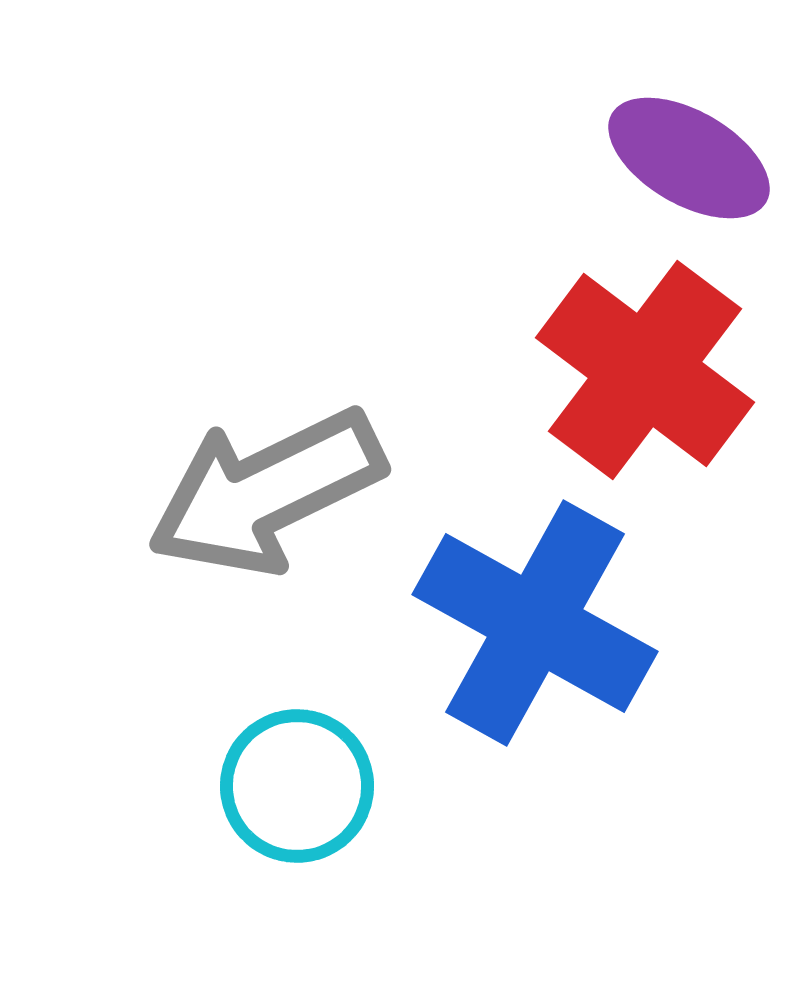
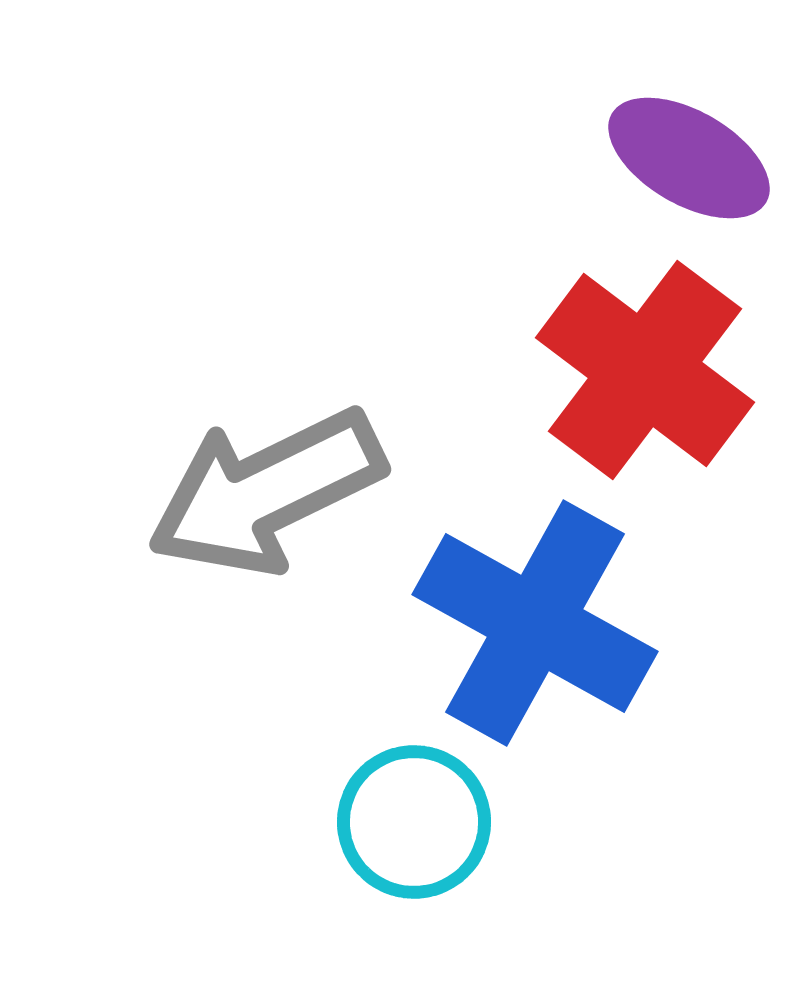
cyan circle: moved 117 px right, 36 px down
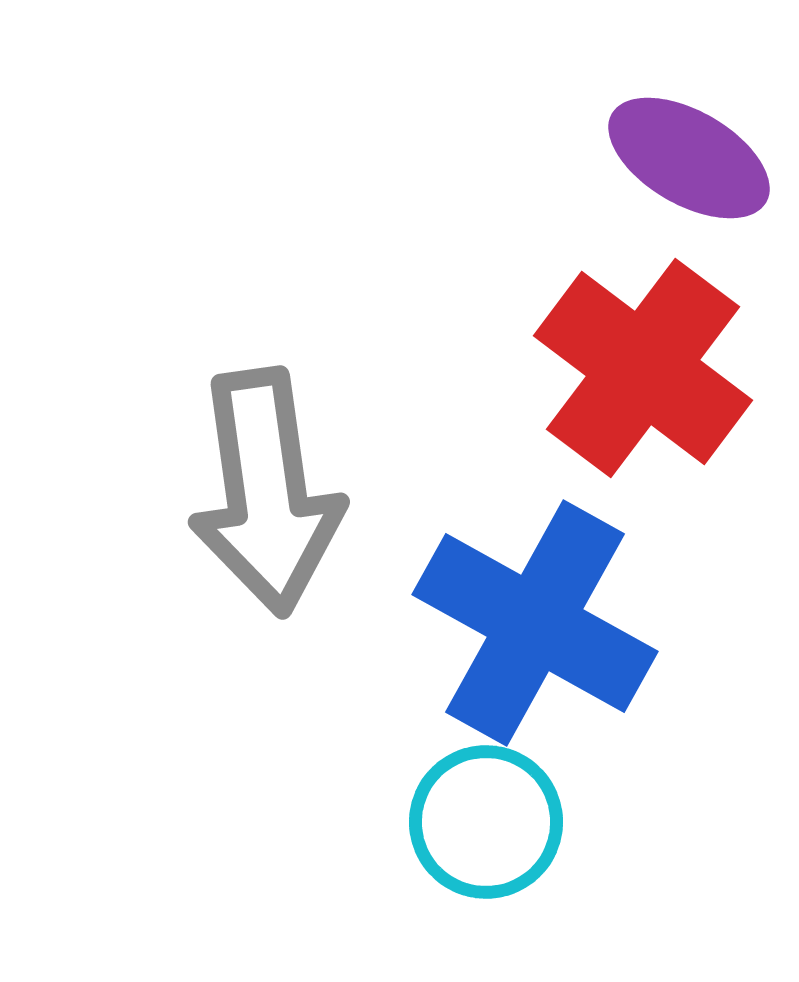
red cross: moved 2 px left, 2 px up
gray arrow: rotated 72 degrees counterclockwise
cyan circle: moved 72 px right
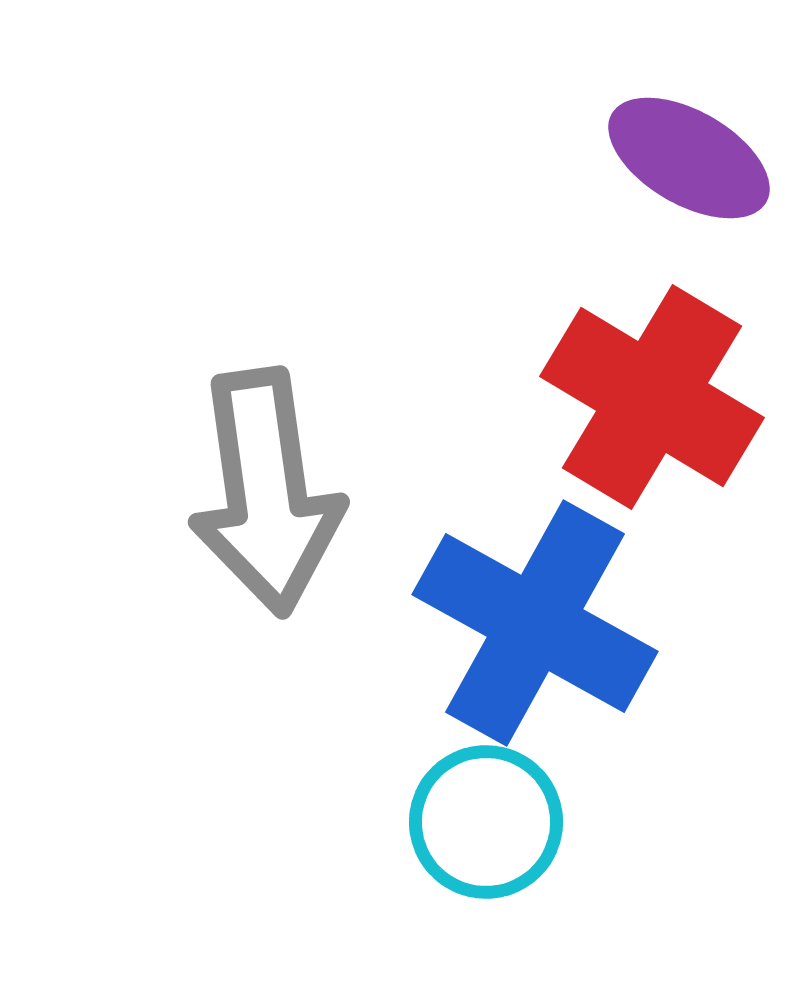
red cross: moved 9 px right, 29 px down; rotated 6 degrees counterclockwise
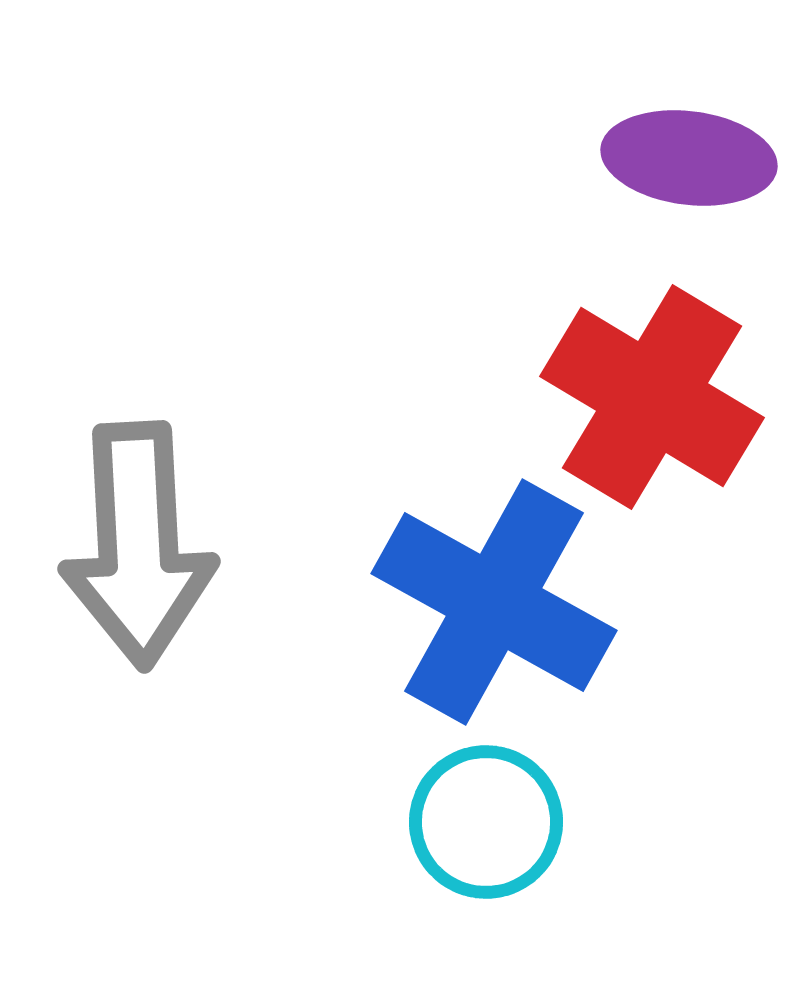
purple ellipse: rotated 23 degrees counterclockwise
gray arrow: moved 128 px left, 53 px down; rotated 5 degrees clockwise
blue cross: moved 41 px left, 21 px up
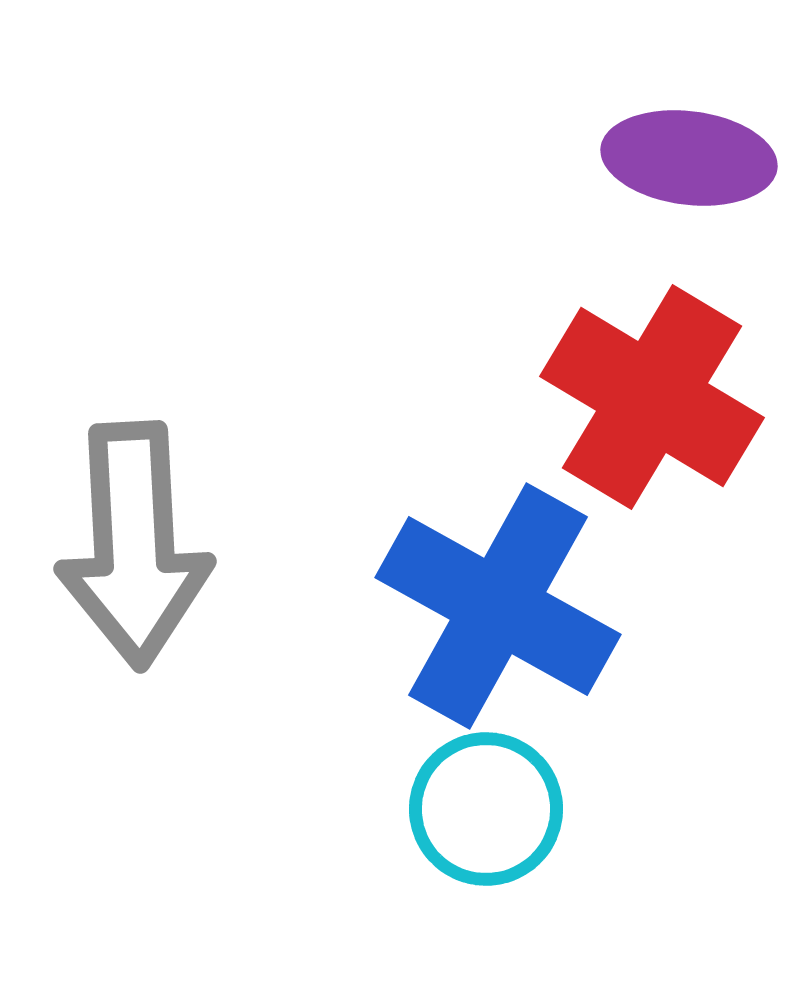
gray arrow: moved 4 px left
blue cross: moved 4 px right, 4 px down
cyan circle: moved 13 px up
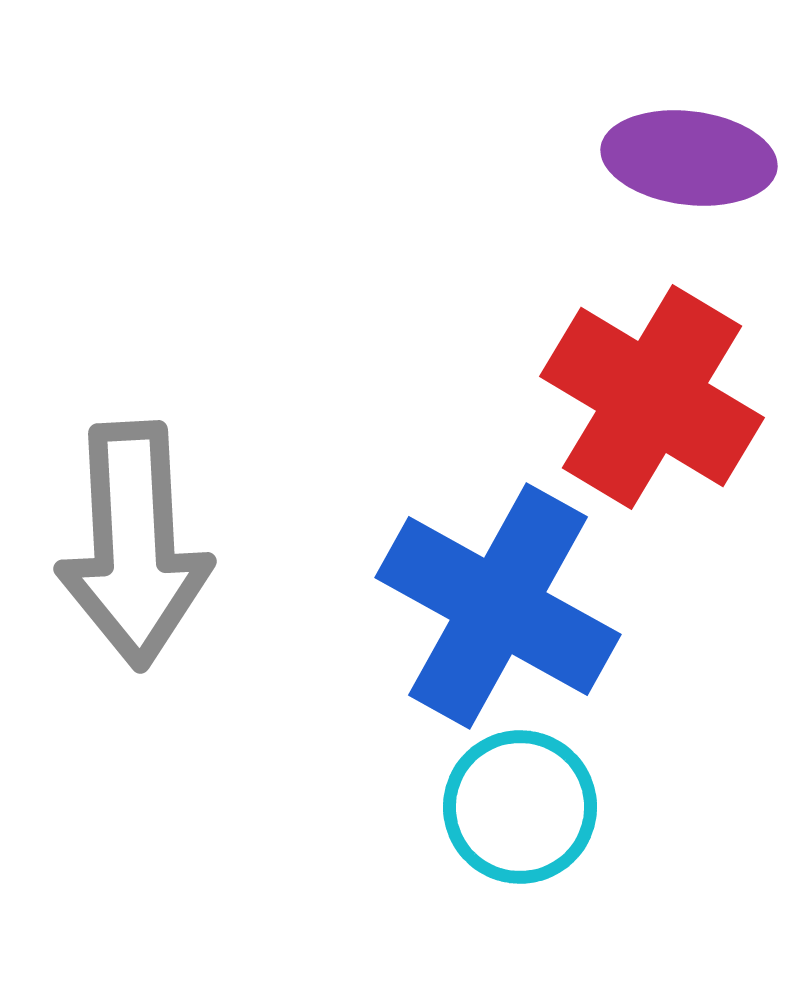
cyan circle: moved 34 px right, 2 px up
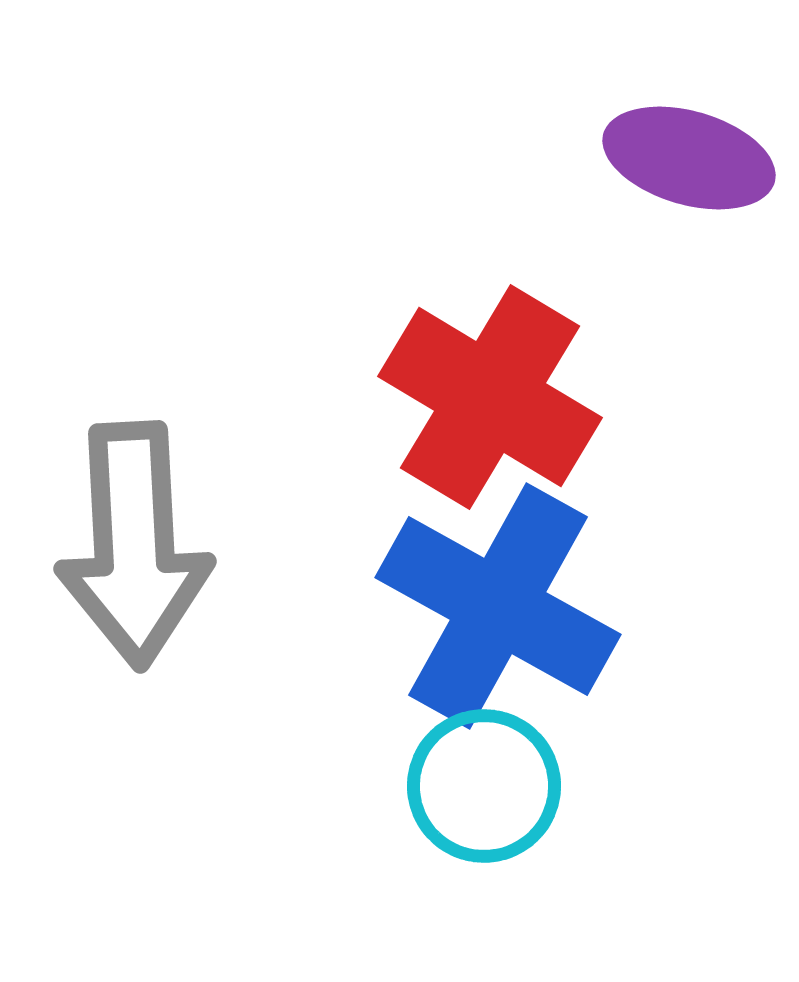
purple ellipse: rotated 9 degrees clockwise
red cross: moved 162 px left
cyan circle: moved 36 px left, 21 px up
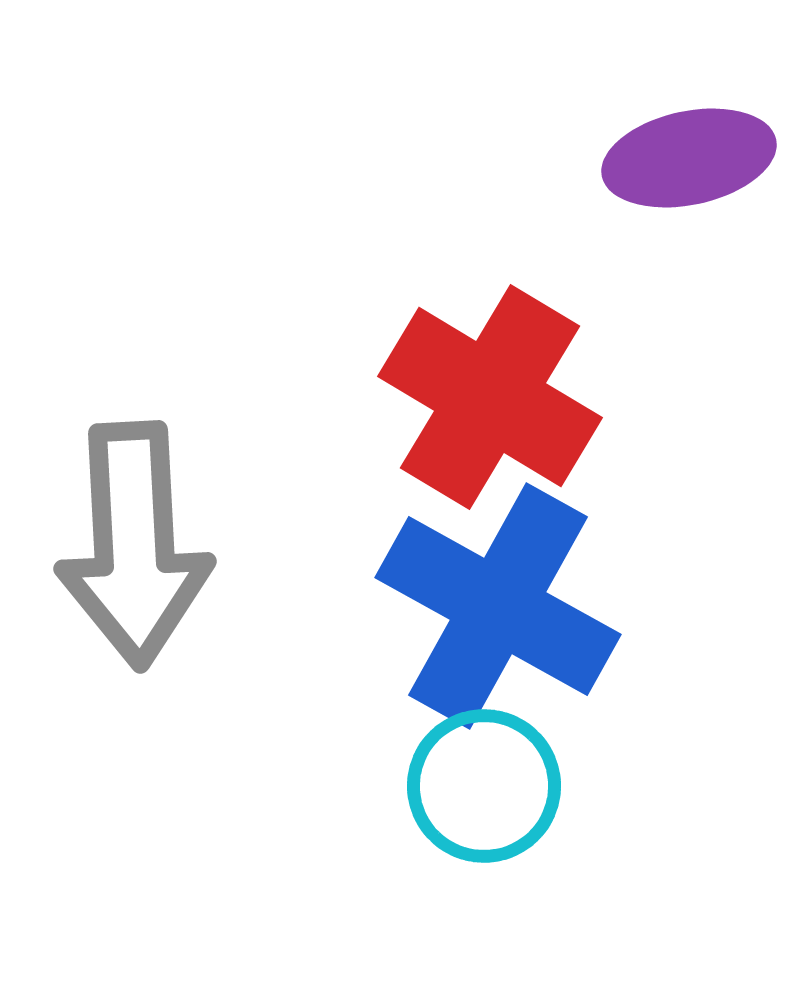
purple ellipse: rotated 28 degrees counterclockwise
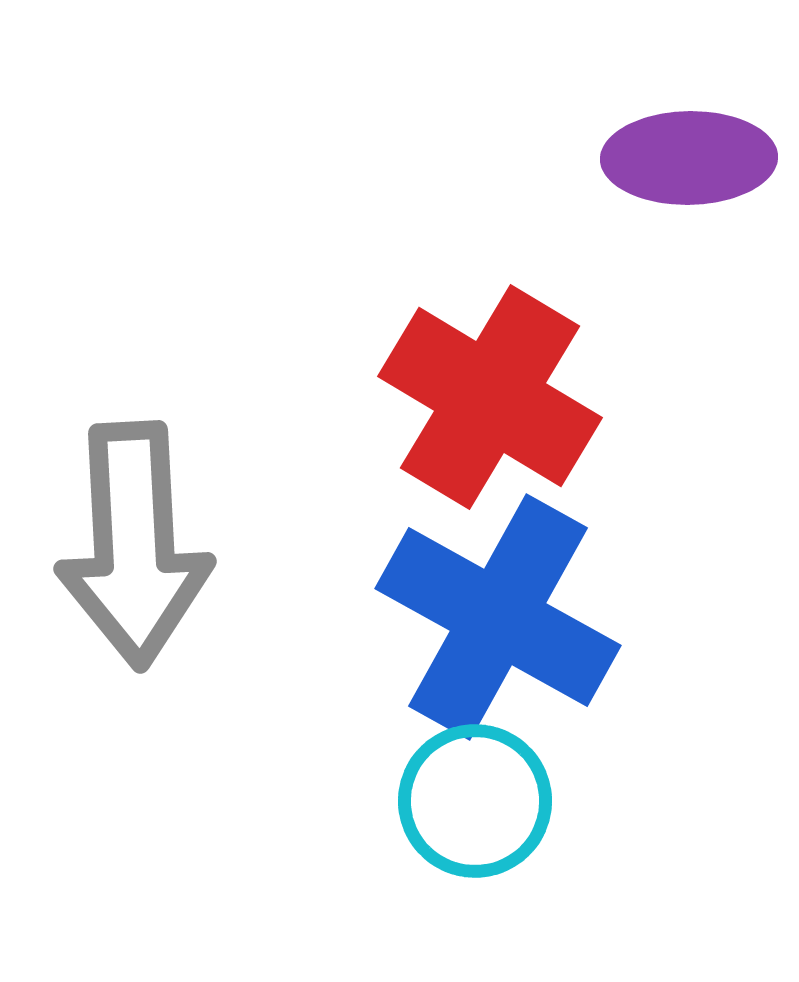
purple ellipse: rotated 11 degrees clockwise
blue cross: moved 11 px down
cyan circle: moved 9 px left, 15 px down
